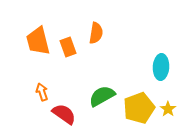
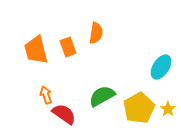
orange trapezoid: moved 2 px left, 9 px down
cyan ellipse: rotated 30 degrees clockwise
orange arrow: moved 4 px right, 3 px down
yellow pentagon: rotated 8 degrees counterclockwise
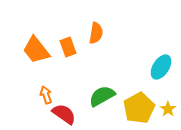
orange trapezoid: rotated 24 degrees counterclockwise
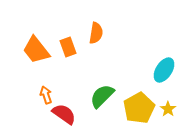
cyan ellipse: moved 3 px right, 3 px down
green semicircle: rotated 16 degrees counterclockwise
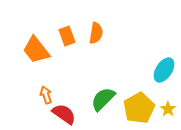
orange rectangle: moved 1 px left, 11 px up
green semicircle: moved 1 px right, 3 px down
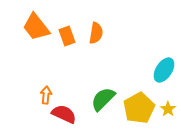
orange trapezoid: moved 23 px up
orange arrow: rotated 24 degrees clockwise
red semicircle: rotated 10 degrees counterclockwise
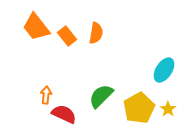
orange rectangle: rotated 18 degrees counterclockwise
green semicircle: moved 2 px left, 3 px up
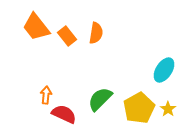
green semicircle: moved 1 px left, 3 px down
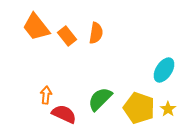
yellow pentagon: rotated 24 degrees counterclockwise
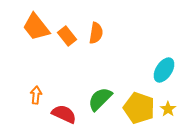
orange arrow: moved 10 px left
